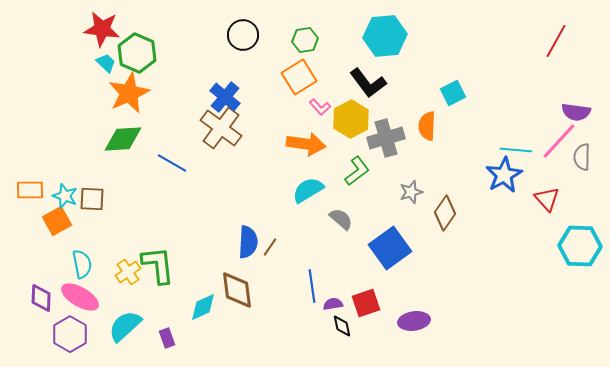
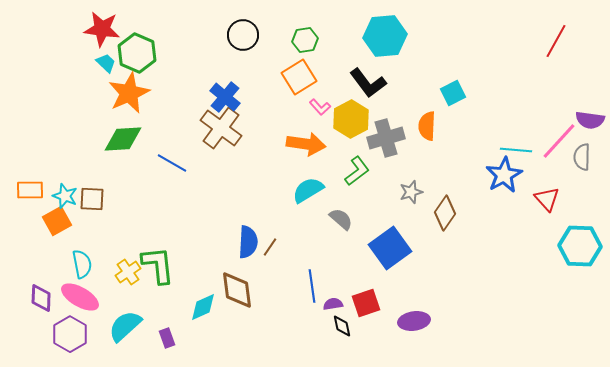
purple semicircle at (576, 112): moved 14 px right, 8 px down
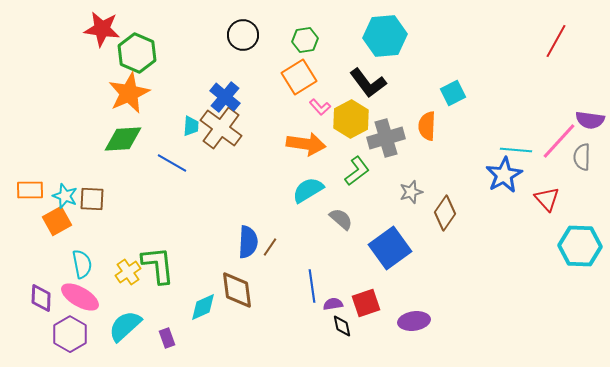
cyan trapezoid at (106, 63): moved 85 px right, 63 px down; rotated 50 degrees clockwise
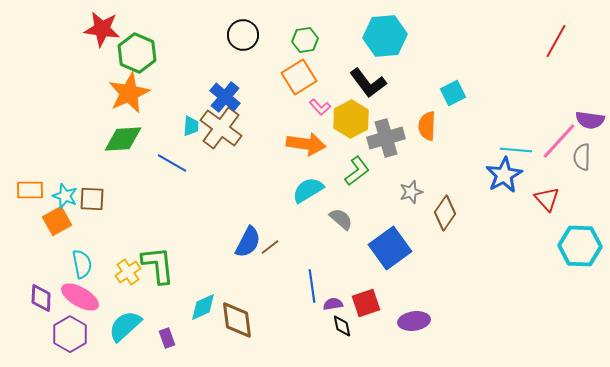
blue semicircle at (248, 242): rotated 24 degrees clockwise
brown line at (270, 247): rotated 18 degrees clockwise
brown diamond at (237, 290): moved 30 px down
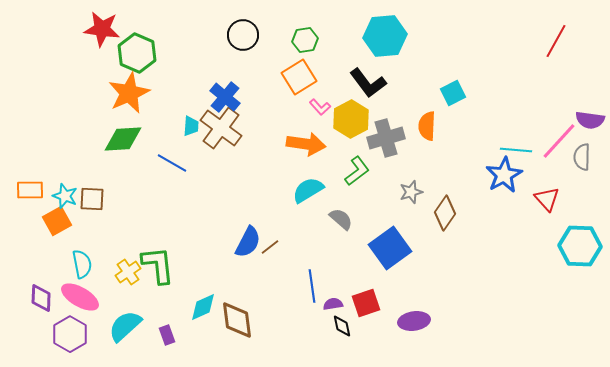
purple rectangle at (167, 338): moved 3 px up
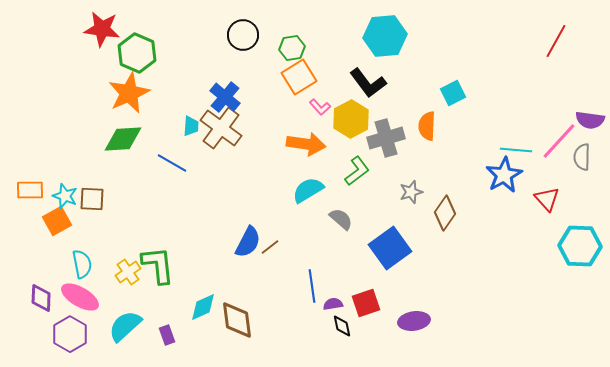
green hexagon at (305, 40): moved 13 px left, 8 px down
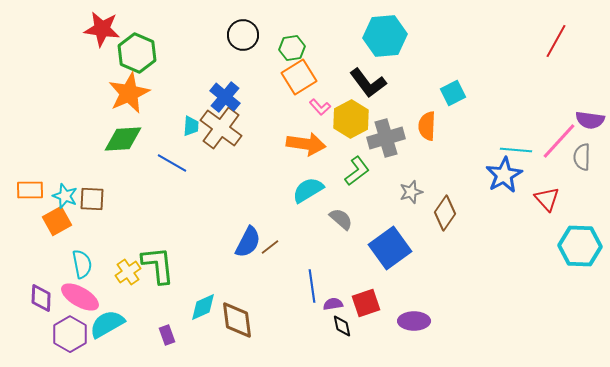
purple ellipse at (414, 321): rotated 8 degrees clockwise
cyan semicircle at (125, 326): moved 18 px left, 2 px up; rotated 12 degrees clockwise
